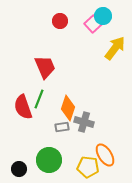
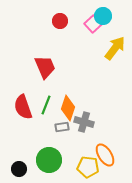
green line: moved 7 px right, 6 px down
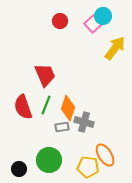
red trapezoid: moved 8 px down
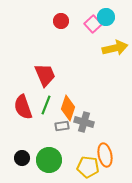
cyan circle: moved 3 px right, 1 px down
red circle: moved 1 px right
yellow arrow: rotated 40 degrees clockwise
gray rectangle: moved 1 px up
orange ellipse: rotated 20 degrees clockwise
black circle: moved 3 px right, 11 px up
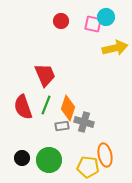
pink square: rotated 36 degrees counterclockwise
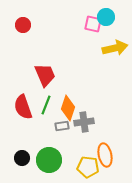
red circle: moved 38 px left, 4 px down
gray cross: rotated 24 degrees counterclockwise
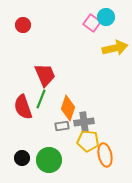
pink square: moved 1 px left, 1 px up; rotated 24 degrees clockwise
green line: moved 5 px left, 6 px up
yellow pentagon: moved 26 px up
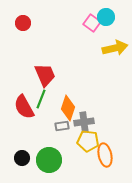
red circle: moved 2 px up
red semicircle: moved 1 px right; rotated 10 degrees counterclockwise
